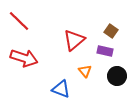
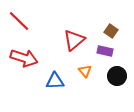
blue triangle: moved 6 px left, 8 px up; rotated 24 degrees counterclockwise
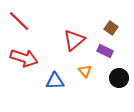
brown square: moved 3 px up
purple rectangle: rotated 14 degrees clockwise
black circle: moved 2 px right, 2 px down
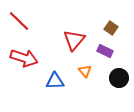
red triangle: rotated 10 degrees counterclockwise
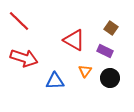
red triangle: rotated 40 degrees counterclockwise
orange triangle: rotated 16 degrees clockwise
black circle: moved 9 px left
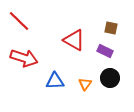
brown square: rotated 24 degrees counterclockwise
orange triangle: moved 13 px down
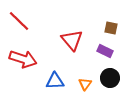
red triangle: moved 2 px left; rotated 20 degrees clockwise
red arrow: moved 1 px left, 1 px down
